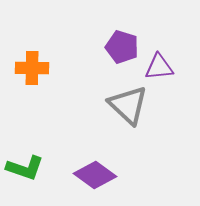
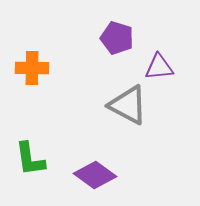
purple pentagon: moved 5 px left, 9 px up
gray triangle: rotated 15 degrees counterclockwise
green L-shape: moved 5 px right, 9 px up; rotated 63 degrees clockwise
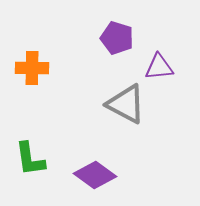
gray triangle: moved 2 px left, 1 px up
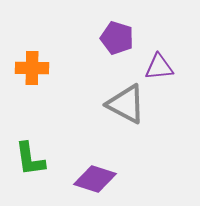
purple diamond: moved 4 px down; rotated 18 degrees counterclockwise
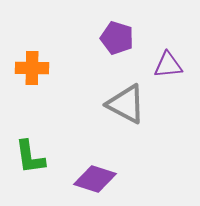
purple triangle: moved 9 px right, 2 px up
green L-shape: moved 2 px up
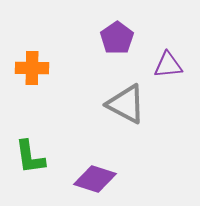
purple pentagon: rotated 20 degrees clockwise
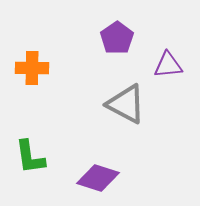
purple diamond: moved 3 px right, 1 px up
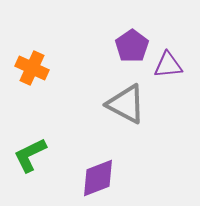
purple pentagon: moved 15 px right, 8 px down
orange cross: rotated 24 degrees clockwise
green L-shape: moved 2 px up; rotated 72 degrees clockwise
purple diamond: rotated 39 degrees counterclockwise
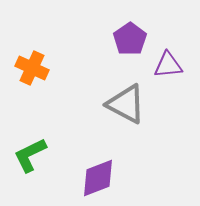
purple pentagon: moved 2 px left, 7 px up
